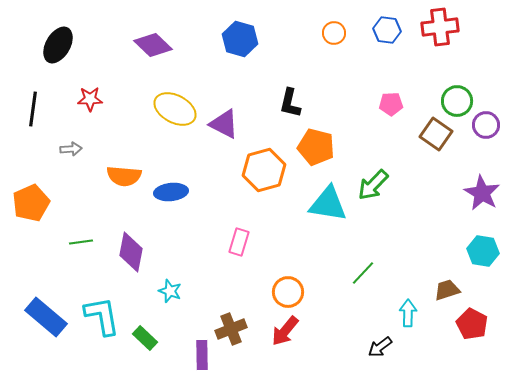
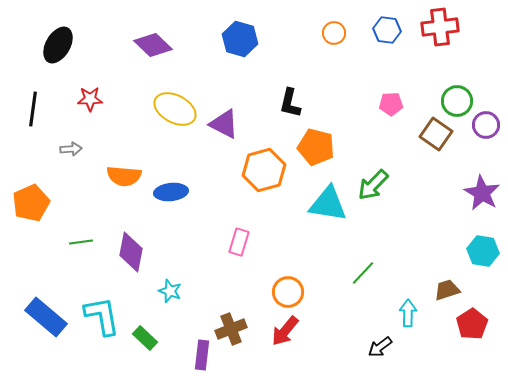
red pentagon at (472, 324): rotated 12 degrees clockwise
purple rectangle at (202, 355): rotated 8 degrees clockwise
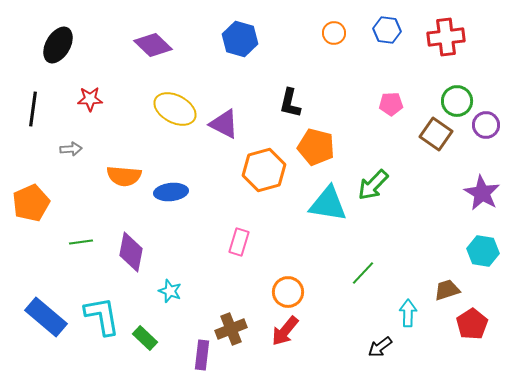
red cross at (440, 27): moved 6 px right, 10 px down
